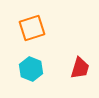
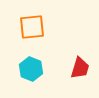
orange square: moved 1 px up; rotated 12 degrees clockwise
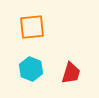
red trapezoid: moved 9 px left, 5 px down
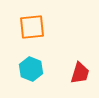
red trapezoid: moved 9 px right
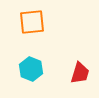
orange square: moved 5 px up
